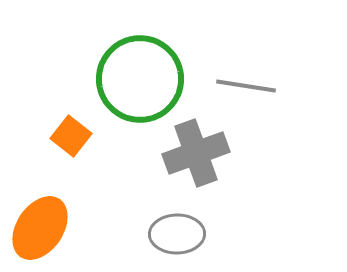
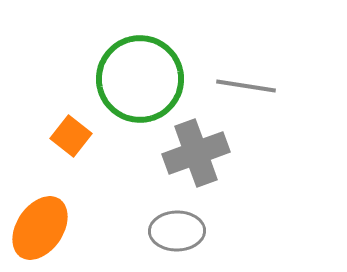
gray ellipse: moved 3 px up
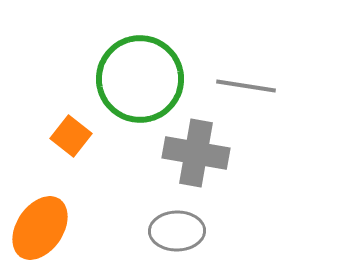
gray cross: rotated 30 degrees clockwise
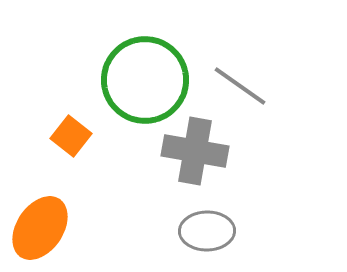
green circle: moved 5 px right, 1 px down
gray line: moved 6 px left; rotated 26 degrees clockwise
gray cross: moved 1 px left, 2 px up
gray ellipse: moved 30 px right
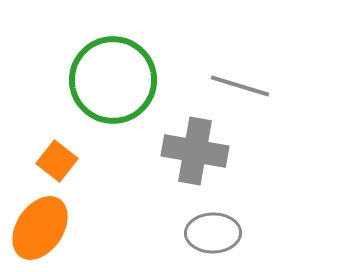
green circle: moved 32 px left
gray line: rotated 18 degrees counterclockwise
orange square: moved 14 px left, 25 px down
gray ellipse: moved 6 px right, 2 px down
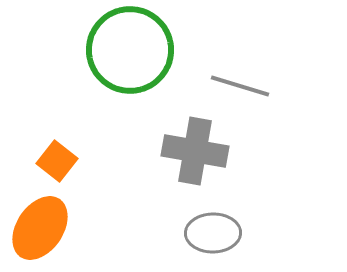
green circle: moved 17 px right, 30 px up
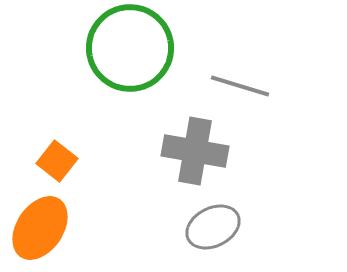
green circle: moved 2 px up
gray ellipse: moved 6 px up; rotated 26 degrees counterclockwise
